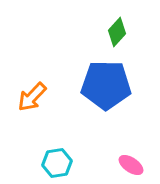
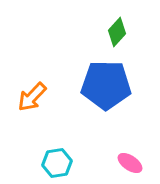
pink ellipse: moved 1 px left, 2 px up
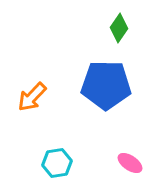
green diamond: moved 2 px right, 4 px up; rotated 8 degrees counterclockwise
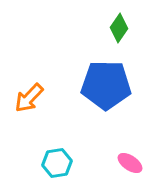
orange arrow: moved 3 px left, 1 px down
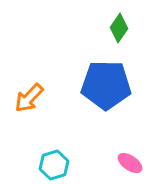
cyan hexagon: moved 3 px left, 2 px down; rotated 8 degrees counterclockwise
